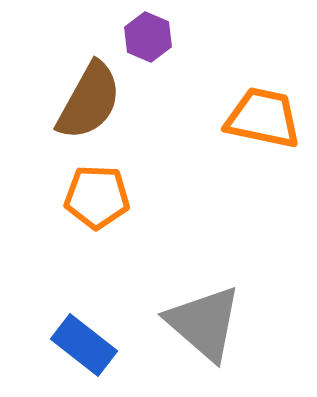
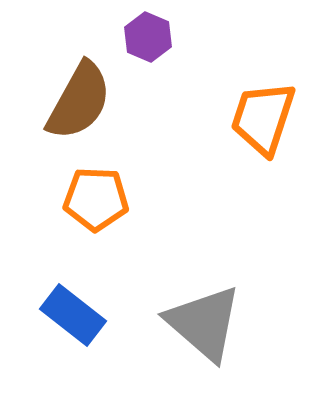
brown semicircle: moved 10 px left
orange trapezoid: rotated 84 degrees counterclockwise
orange pentagon: moved 1 px left, 2 px down
blue rectangle: moved 11 px left, 30 px up
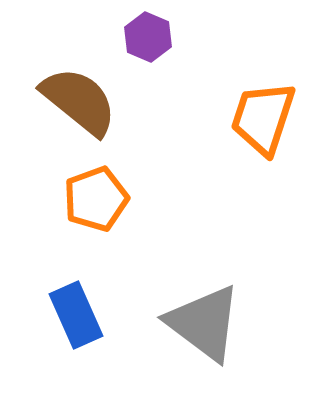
brown semicircle: rotated 80 degrees counterclockwise
orange pentagon: rotated 22 degrees counterclockwise
blue rectangle: moved 3 px right; rotated 28 degrees clockwise
gray triangle: rotated 4 degrees counterclockwise
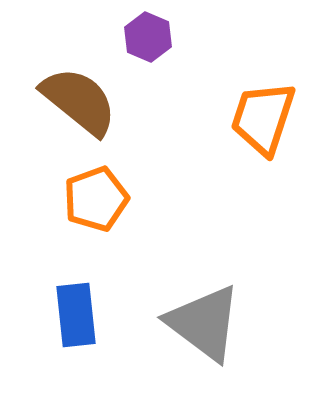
blue rectangle: rotated 18 degrees clockwise
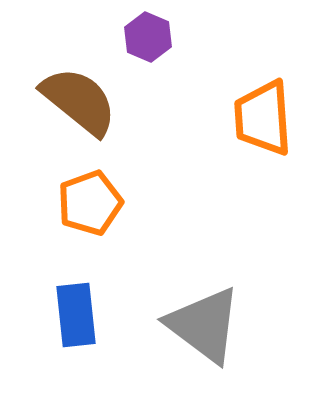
orange trapezoid: rotated 22 degrees counterclockwise
orange pentagon: moved 6 px left, 4 px down
gray triangle: moved 2 px down
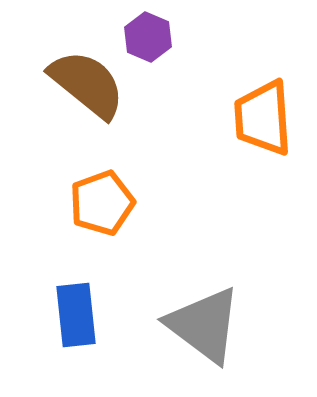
brown semicircle: moved 8 px right, 17 px up
orange pentagon: moved 12 px right
